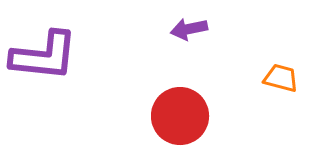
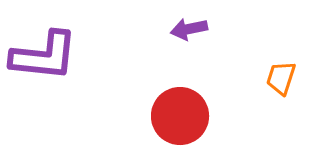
orange trapezoid: rotated 87 degrees counterclockwise
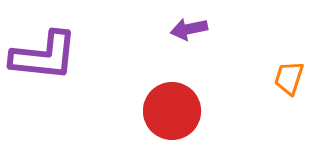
orange trapezoid: moved 8 px right
red circle: moved 8 px left, 5 px up
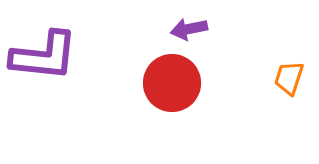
red circle: moved 28 px up
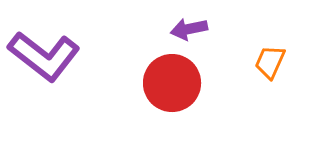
purple L-shape: rotated 32 degrees clockwise
orange trapezoid: moved 19 px left, 16 px up; rotated 6 degrees clockwise
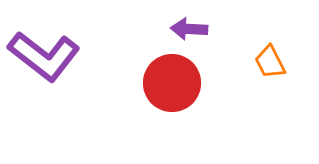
purple arrow: rotated 15 degrees clockwise
orange trapezoid: rotated 51 degrees counterclockwise
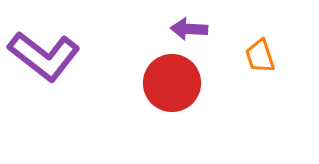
orange trapezoid: moved 10 px left, 6 px up; rotated 9 degrees clockwise
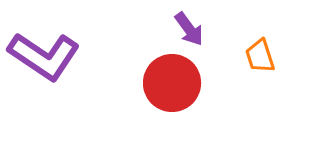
purple arrow: rotated 129 degrees counterclockwise
purple L-shape: rotated 4 degrees counterclockwise
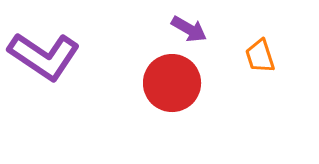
purple arrow: rotated 24 degrees counterclockwise
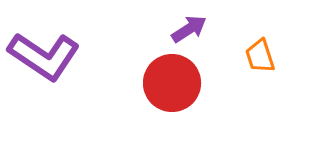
purple arrow: rotated 63 degrees counterclockwise
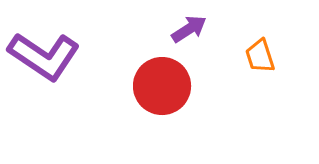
red circle: moved 10 px left, 3 px down
